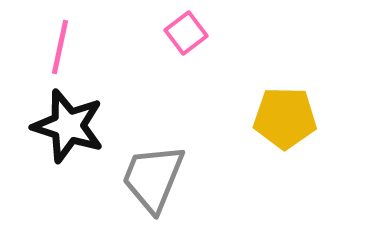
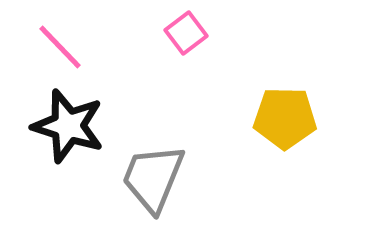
pink line: rotated 56 degrees counterclockwise
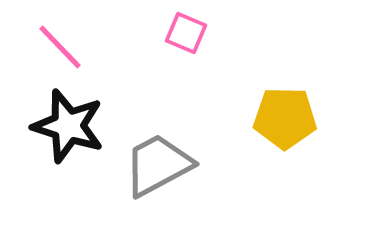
pink square: rotated 30 degrees counterclockwise
gray trapezoid: moved 5 px right, 13 px up; rotated 40 degrees clockwise
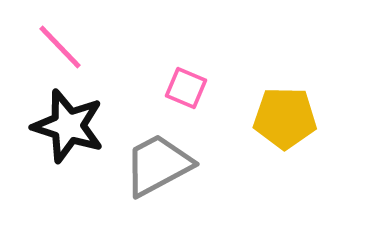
pink square: moved 55 px down
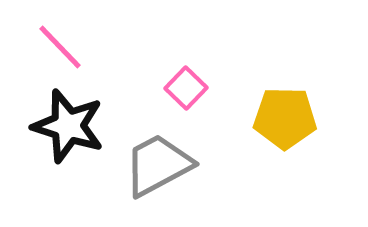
pink square: rotated 21 degrees clockwise
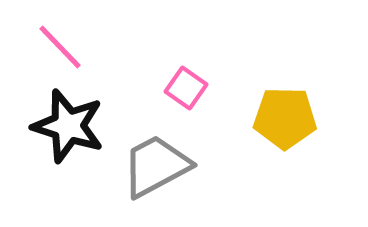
pink square: rotated 9 degrees counterclockwise
gray trapezoid: moved 2 px left, 1 px down
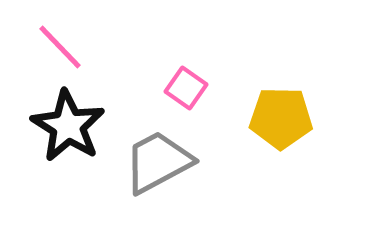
yellow pentagon: moved 4 px left
black star: rotated 14 degrees clockwise
gray trapezoid: moved 2 px right, 4 px up
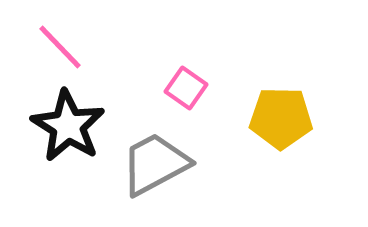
gray trapezoid: moved 3 px left, 2 px down
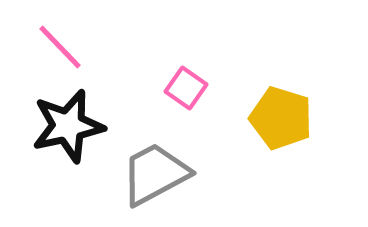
yellow pentagon: rotated 16 degrees clockwise
black star: rotated 28 degrees clockwise
gray trapezoid: moved 10 px down
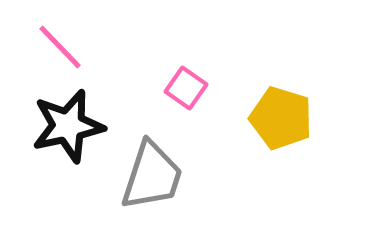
gray trapezoid: moved 3 px left, 2 px down; rotated 136 degrees clockwise
